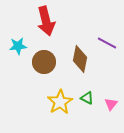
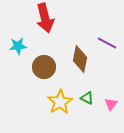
red arrow: moved 1 px left, 3 px up
brown circle: moved 5 px down
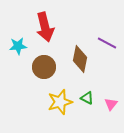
red arrow: moved 9 px down
yellow star: rotated 15 degrees clockwise
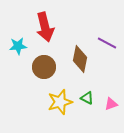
pink triangle: rotated 32 degrees clockwise
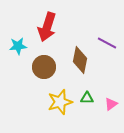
red arrow: moved 2 px right; rotated 32 degrees clockwise
brown diamond: moved 1 px down
green triangle: rotated 24 degrees counterclockwise
pink triangle: rotated 16 degrees counterclockwise
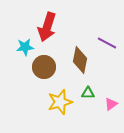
cyan star: moved 7 px right, 1 px down
green triangle: moved 1 px right, 5 px up
